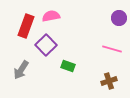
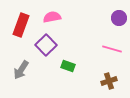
pink semicircle: moved 1 px right, 1 px down
red rectangle: moved 5 px left, 1 px up
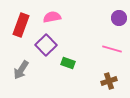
green rectangle: moved 3 px up
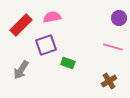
red rectangle: rotated 25 degrees clockwise
purple square: rotated 25 degrees clockwise
pink line: moved 1 px right, 2 px up
brown cross: rotated 14 degrees counterclockwise
